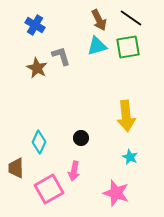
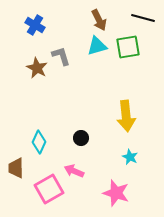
black line: moved 12 px right; rotated 20 degrees counterclockwise
pink arrow: rotated 102 degrees clockwise
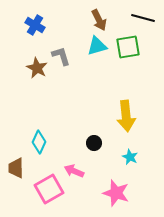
black circle: moved 13 px right, 5 px down
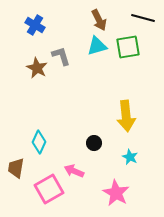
brown trapezoid: rotated 10 degrees clockwise
pink star: rotated 12 degrees clockwise
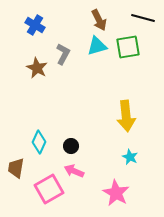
gray L-shape: moved 2 px right, 2 px up; rotated 45 degrees clockwise
black circle: moved 23 px left, 3 px down
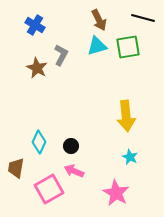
gray L-shape: moved 2 px left, 1 px down
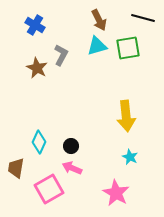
green square: moved 1 px down
pink arrow: moved 2 px left, 3 px up
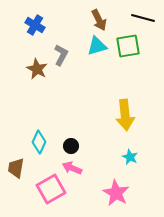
green square: moved 2 px up
brown star: moved 1 px down
yellow arrow: moved 1 px left, 1 px up
pink square: moved 2 px right
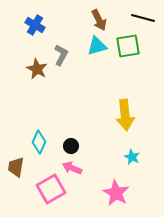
cyan star: moved 2 px right
brown trapezoid: moved 1 px up
